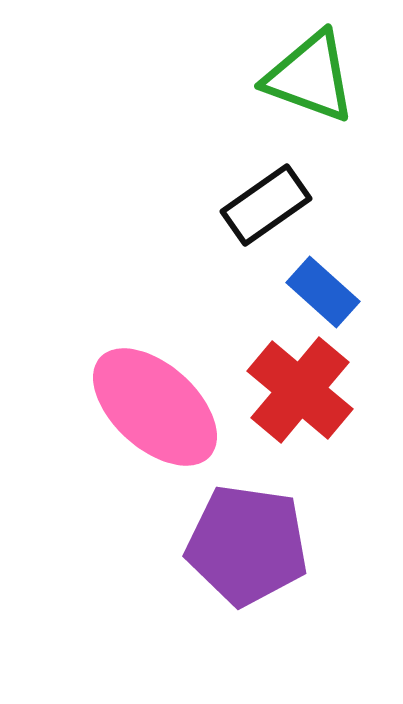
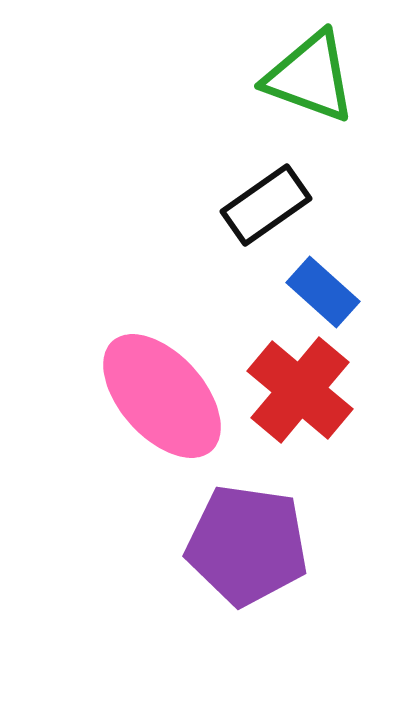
pink ellipse: moved 7 px right, 11 px up; rotated 6 degrees clockwise
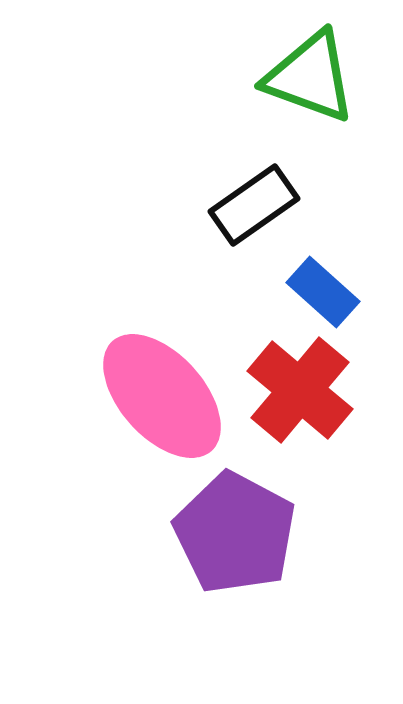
black rectangle: moved 12 px left
purple pentagon: moved 12 px left, 12 px up; rotated 20 degrees clockwise
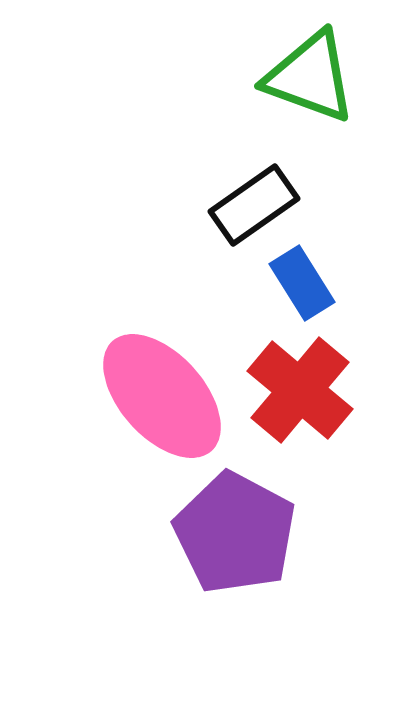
blue rectangle: moved 21 px left, 9 px up; rotated 16 degrees clockwise
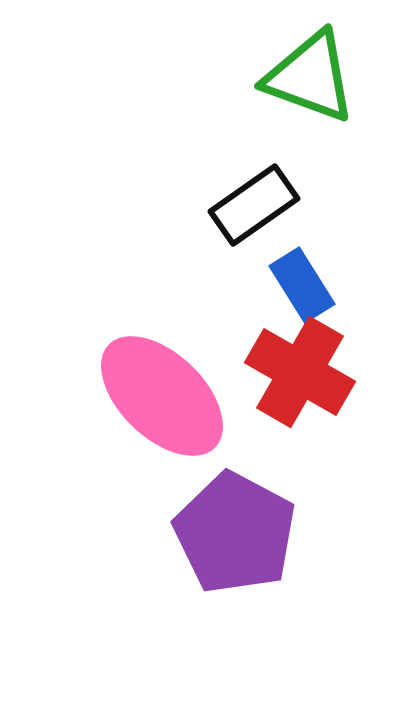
blue rectangle: moved 2 px down
red cross: moved 18 px up; rotated 10 degrees counterclockwise
pink ellipse: rotated 4 degrees counterclockwise
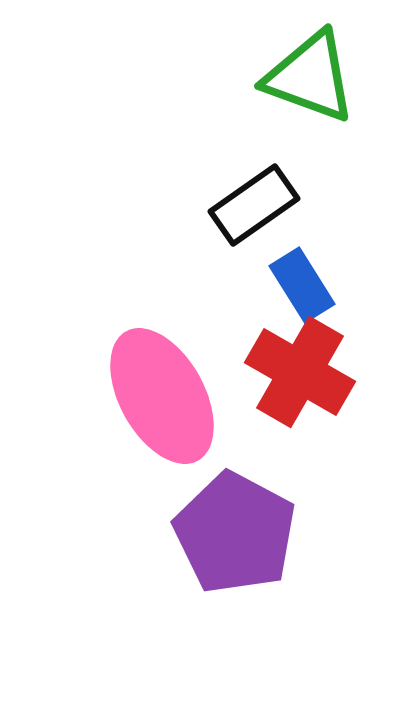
pink ellipse: rotated 17 degrees clockwise
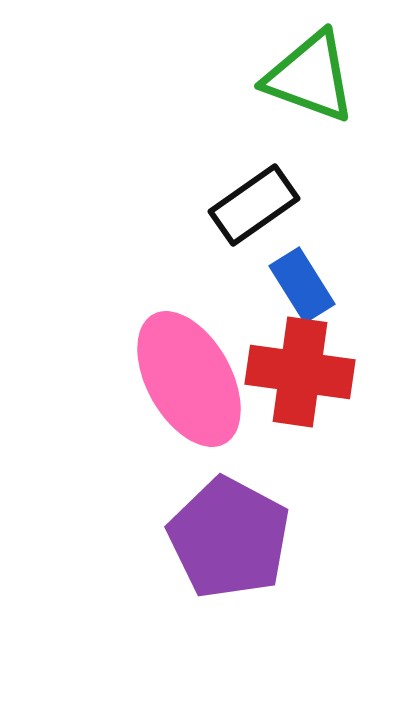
red cross: rotated 22 degrees counterclockwise
pink ellipse: moved 27 px right, 17 px up
purple pentagon: moved 6 px left, 5 px down
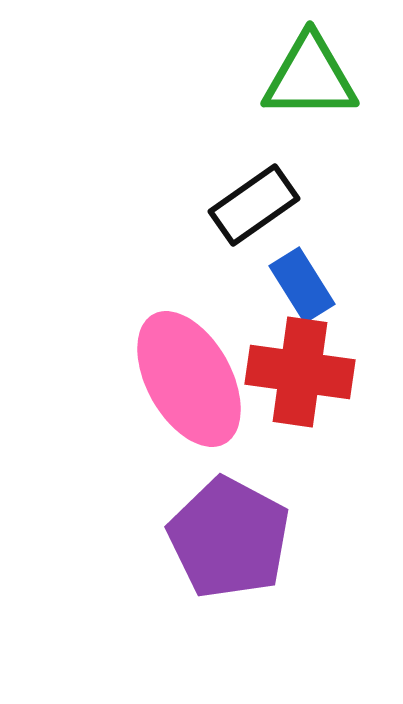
green triangle: rotated 20 degrees counterclockwise
